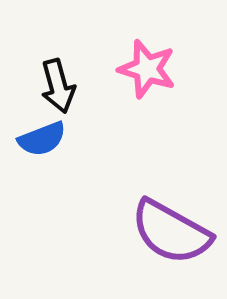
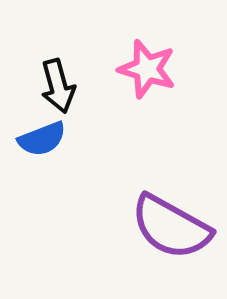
purple semicircle: moved 5 px up
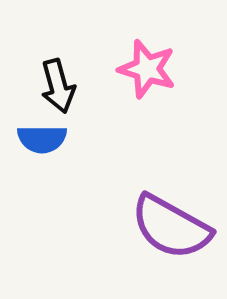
blue semicircle: rotated 21 degrees clockwise
